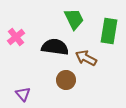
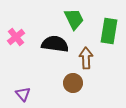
black semicircle: moved 3 px up
brown arrow: rotated 60 degrees clockwise
brown circle: moved 7 px right, 3 px down
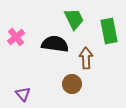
green rectangle: rotated 20 degrees counterclockwise
brown circle: moved 1 px left, 1 px down
